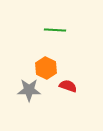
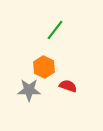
green line: rotated 55 degrees counterclockwise
orange hexagon: moved 2 px left, 1 px up
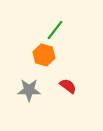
orange hexagon: moved 12 px up; rotated 10 degrees counterclockwise
red semicircle: rotated 18 degrees clockwise
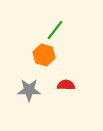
red semicircle: moved 2 px left, 1 px up; rotated 36 degrees counterclockwise
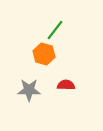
orange hexagon: moved 1 px up
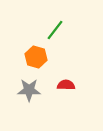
orange hexagon: moved 8 px left, 3 px down
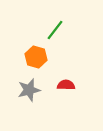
gray star: rotated 15 degrees counterclockwise
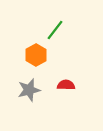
orange hexagon: moved 2 px up; rotated 15 degrees clockwise
